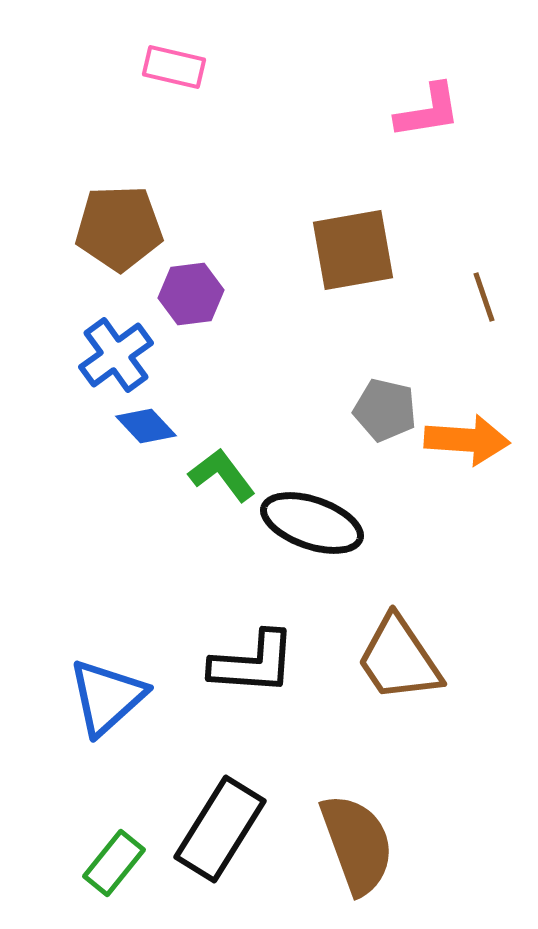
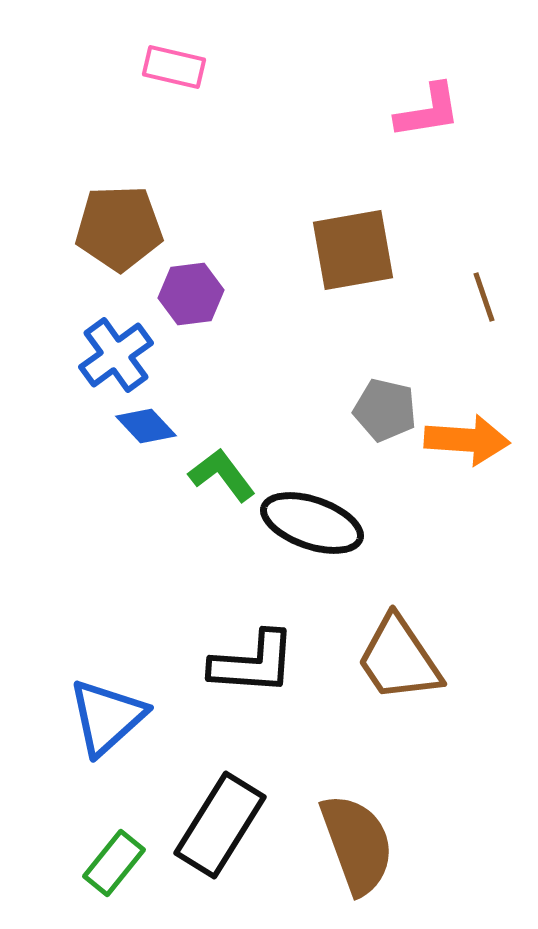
blue triangle: moved 20 px down
black rectangle: moved 4 px up
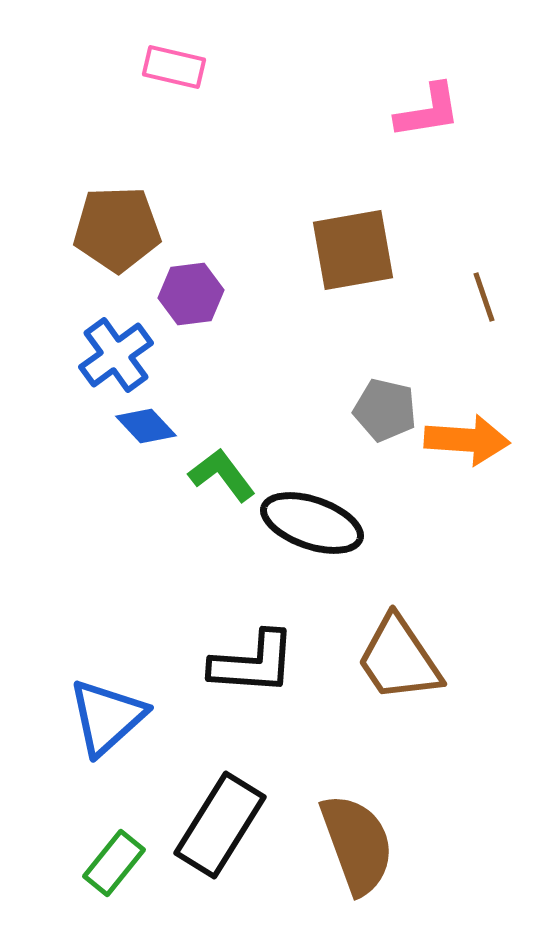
brown pentagon: moved 2 px left, 1 px down
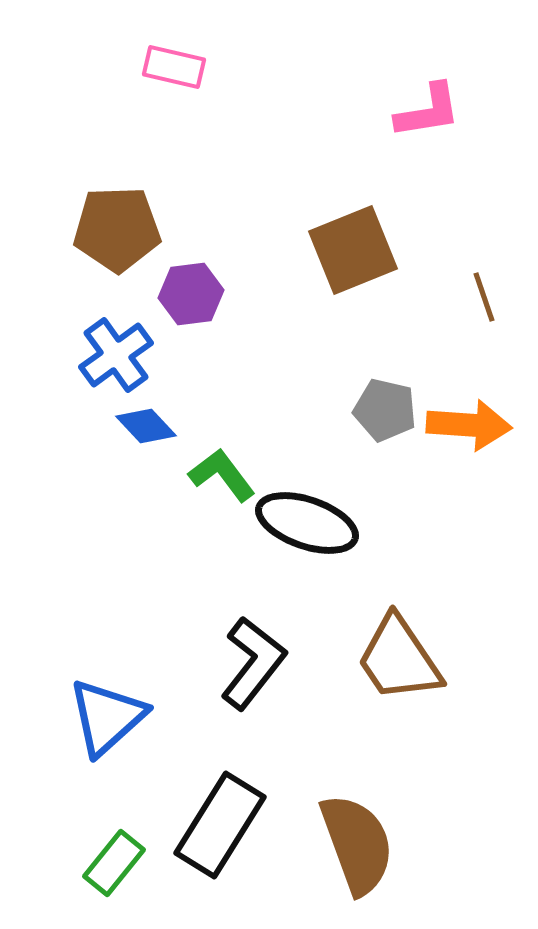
brown square: rotated 12 degrees counterclockwise
orange arrow: moved 2 px right, 15 px up
black ellipse: moved 5 px left
black L-shape: rotated 56 degrees counterclockwise
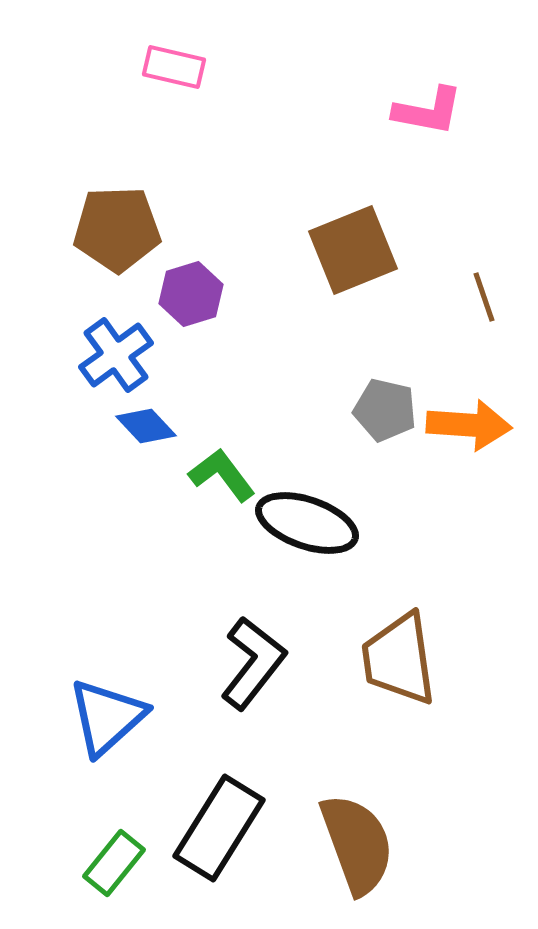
pink L-shape: rotated 20 degrees clockwise
purple hexagon: rotated 10 degrees counterclockwise
brown trapezoid: rotated 26 degrees clockwise
black rectangle: moved 1 px left, 3 px down
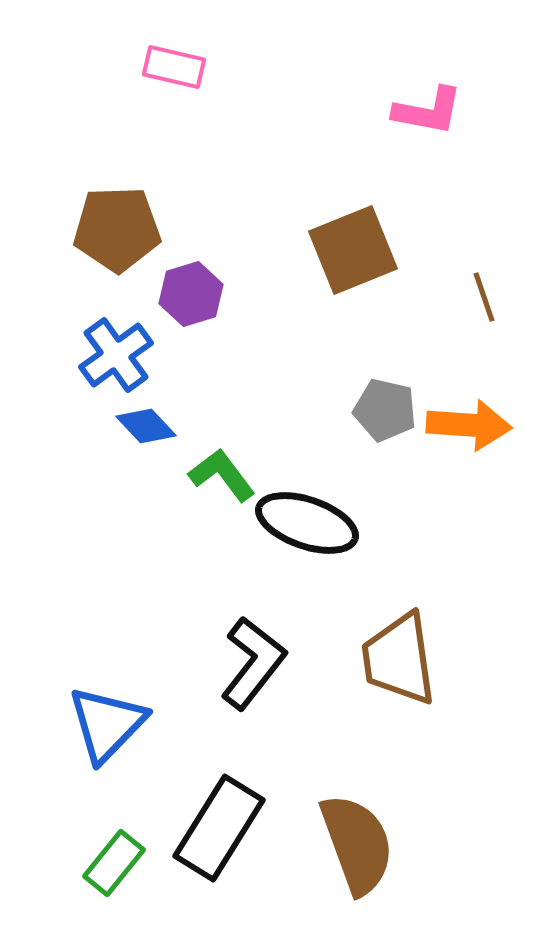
blue triangle: moved 7 px down; rotated 4 degrees counterclockwise
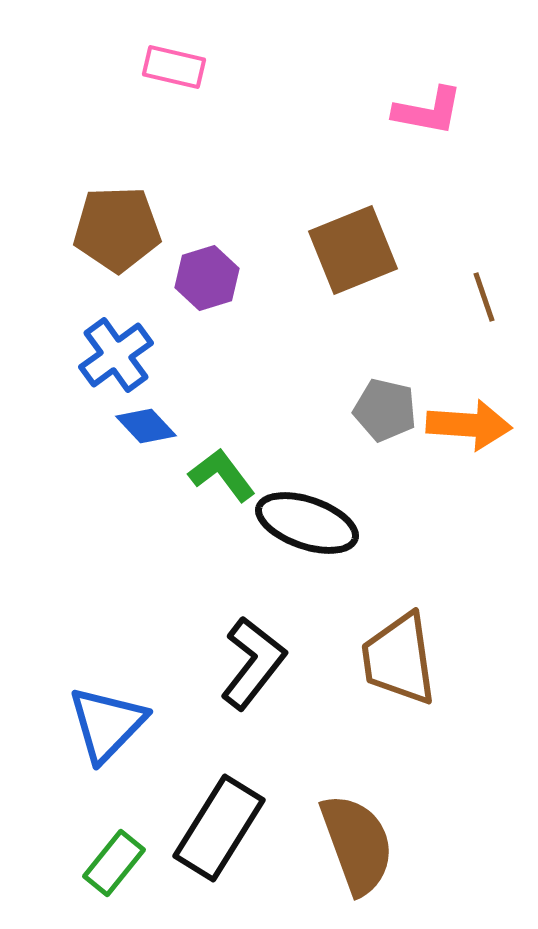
purple hexagon: moved 16 px right, 16 px up
